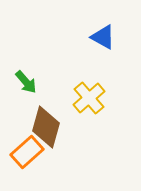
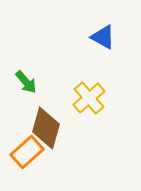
brown diamond: moved 1 px down
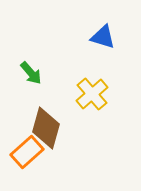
blue triangle: rotated 12 degrees counterclockwise
green arrow: moved 5 px right, 9 px up
yellow cross: moved 3 px right, 4 px up
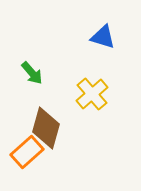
green arrow: moved 1 px right
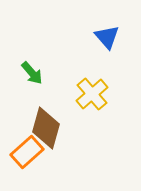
blue triangle: moved 4 px right; rotated 32 degrees clockwise
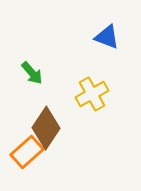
blue triangle: rotated 28 degrees counterclockwise
yellow cross: rotated 12 degrees clockwise
brown diamond: rotated 18 degrees clockwise
